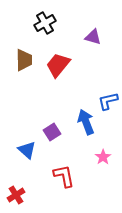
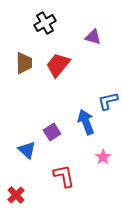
brown trapezoid: moved 3 px down
red cross: rotated 12 degrees counterclockwise
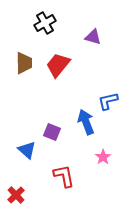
purple square: rotated 36 degrees counterclockwise
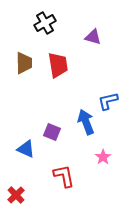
red trapezoid: rotated 132 degrees clockwise
blue triangle: moved 1 px left, 1 px up; rotated 18 degrees counterclockwise
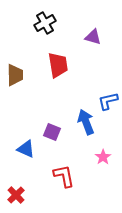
brown trapezoid: moved 9 px left, 12 px down
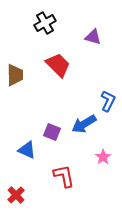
red trapezoid: rotated 36 degrees counterclockwise
blue L-shape: rotated 130 degrees clockwise
blue arrow: moved 2 px left, 2 px down; rotated 100 degrees counterclockwise
blue triangle: moved 1 px right, 1 px down
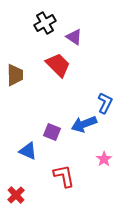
purple triangle: moved 19 px left; rotated 18 degrees clockwise
blue L-shape: moved 3 px left, 2 px down
blue arrow: rotated 10 degrees clockwise
blue triangle: moved 1 px right, 1 px down
pink star: moved 1 px right, 2 px down
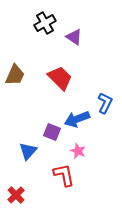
red trapezoid: moved 2 px right, 13 px down
brown trapezoid: rotated 25 degrees clockwise
blue arrow: moved 7 px left, 5 px up
blue triangle: rotated 48 degrees clockwise
pink star: moved 26 px left, 8 px up; rotated 14 degrees counterclockwise
red L-shape: moved 1 px up
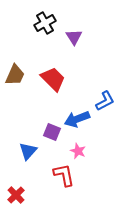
purple triangle: rotated 24 degrees clockwise
red trapezoid: moved 7 px left, 1 px down
blue L-shape: moved 2 px up; rotated 35 degrees clockwise
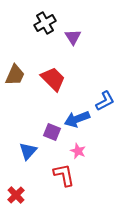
purple triangle: moved 1 px left
